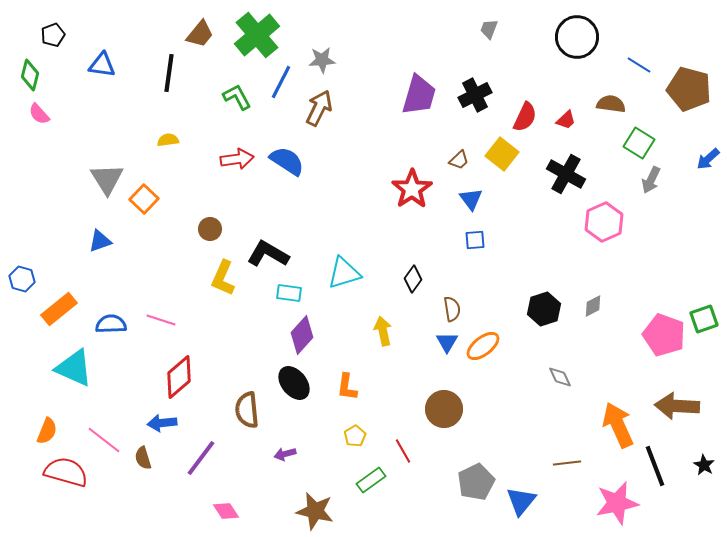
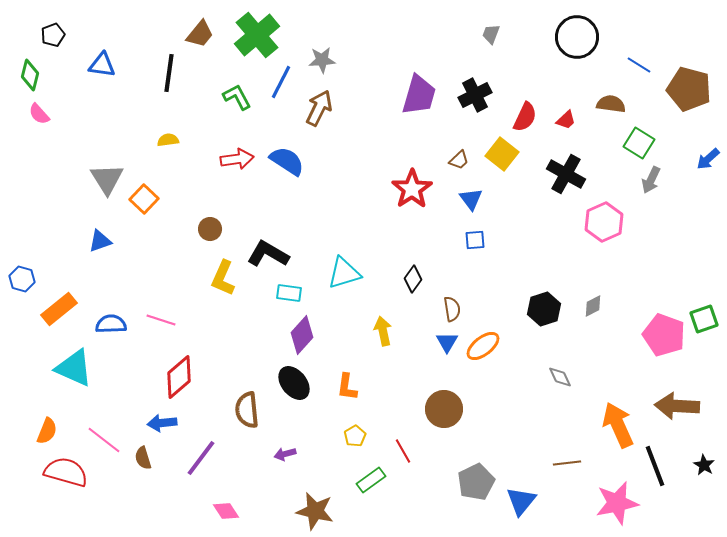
gray trapezoid at (489, 29): moved 2 px right, 5 px down
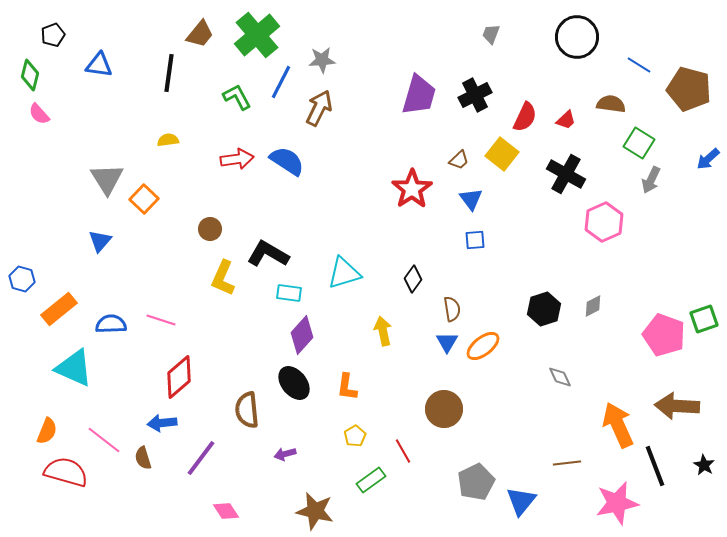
blue triangle at (102, 65): moved 3 px left
blue triangle at (100, 241): rotated 30 degrees counterclockwise
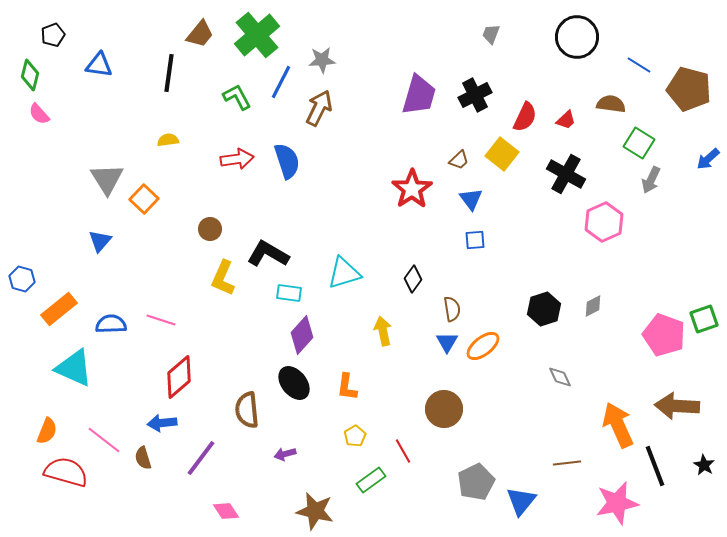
blue semicircle at (287, 161): rotated 39 degrees clockwise
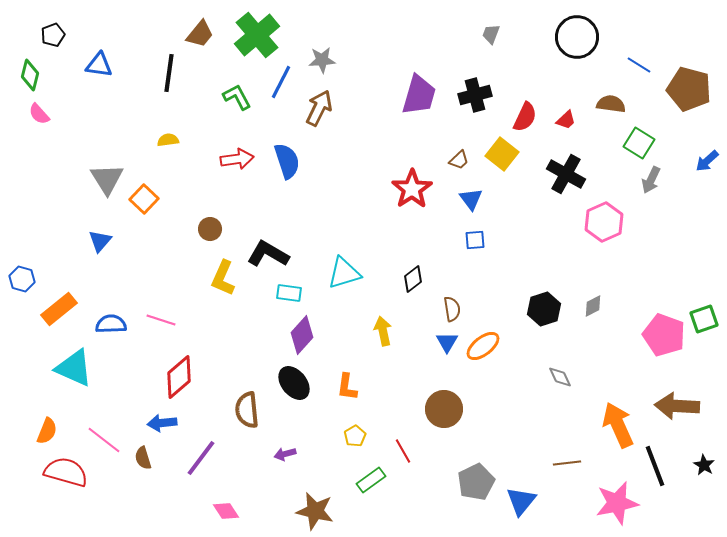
black cross at (475, 95): rotated 12 degrees clockwise
blue arrow at (708, 159): moved 1 px left, 2 px down
black diamond at (413, 279): rotated 16 degrees clockwise
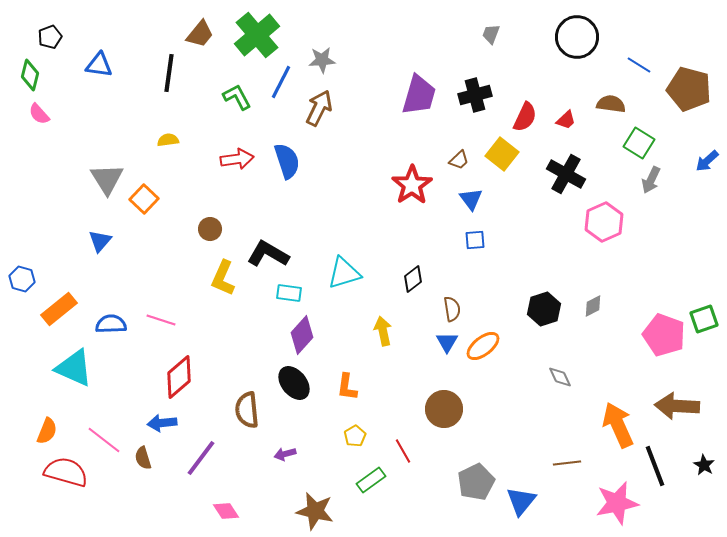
black pentagon at (53, 35): moved 3 px left, 2 px down
red star at (412, 189): moved 4 px up
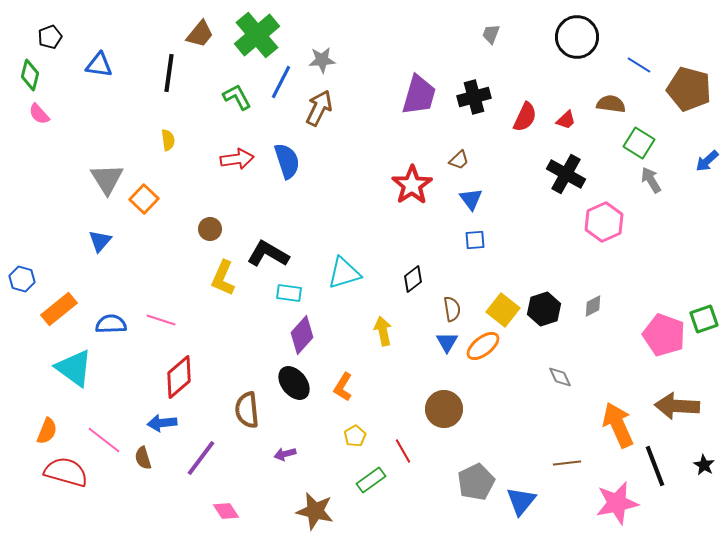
black cross at (475, 95): moved 1 px left, 2 px down
yellow semicircle at (168, 140): rotated 90 degrees clockwise
yellow square at (502, 154): moved 1 px right, 156 px down
gray arrow at (651, 180): rotated 124 degrees clockwise
cyan triangle at (74, 368): rotated 12 degrees clockwise
orange L-shape at (347, 387): moved 4 px left; rotated 24 degrees clockwise
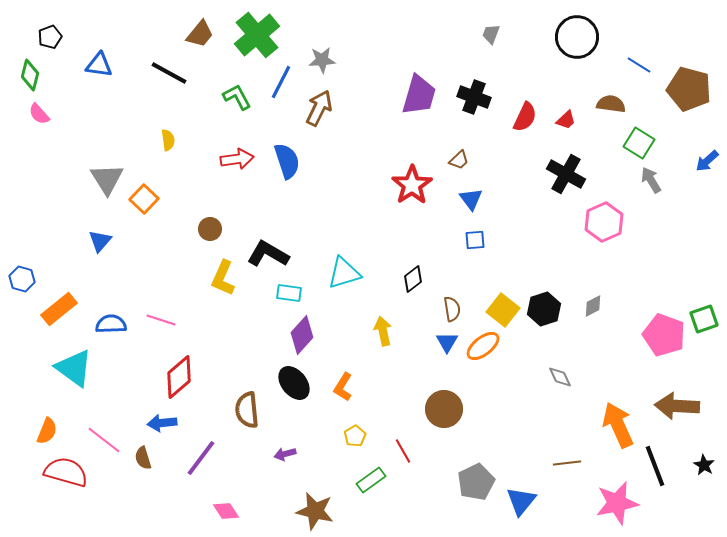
black line at (169, 73): rotated 69 degrees counterclockwise
black cross at (474, 97): rotated 36 degrees clockwise
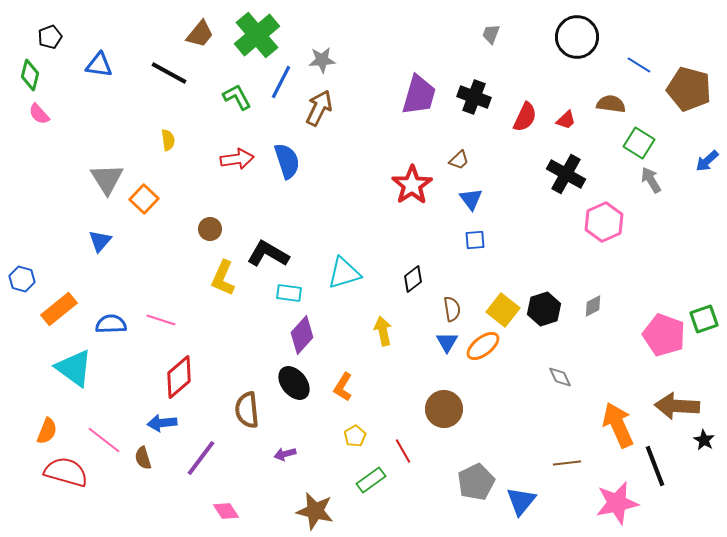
black star at (704, 465): moved 25 px up
